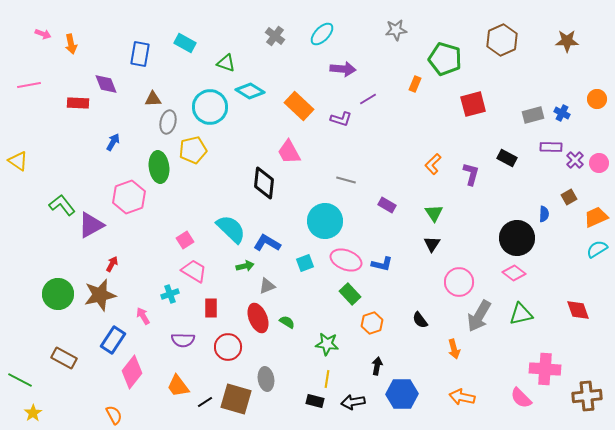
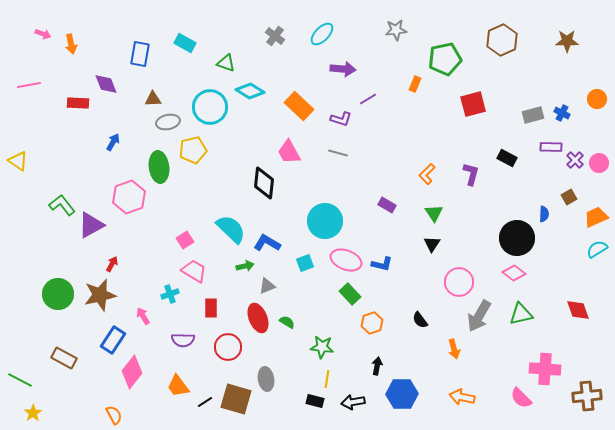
green pentagon at (445, 59): rotated 28 degrees counterclockwise
gray ellipse at (168, 122): rotated 65 degrees clockwise
orange L-shape at (433, 164): moved 6 px left, 10 px down
gray line at (346, 180): moved 8 px left, 27 px up
green star at (327, 344): moved 5 px left, 3 px down
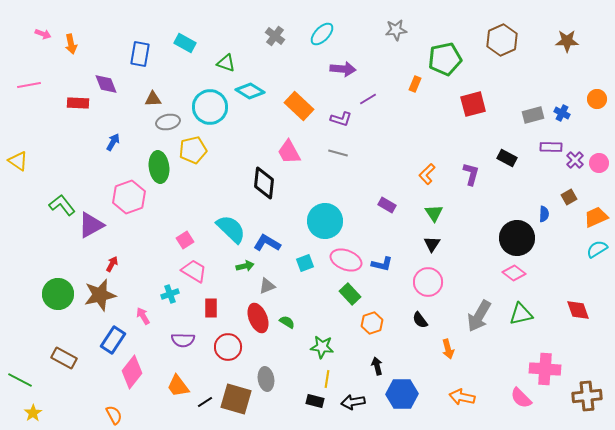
pink circle at (459, 282): moved 31 px left
orange arrow at (454, 349): moved 6 px left
black arrow at (377, 366): rotated 24 degrees counterclockwise
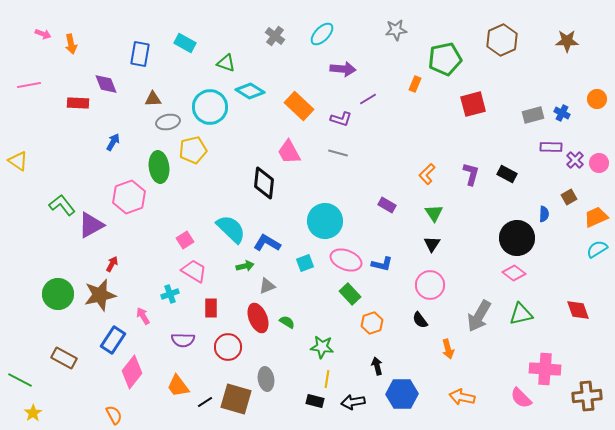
black rectangle at (507, 158): moved 16 px down
pink circle at (428, 282): moved 2 px right, 3 px down
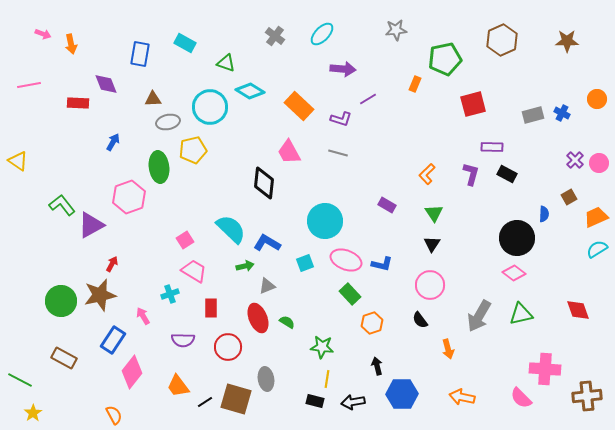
purple rectangle at (551, 147): moved 59 px left
green circle at (58, 294): moved 3 px right, 7 px down
